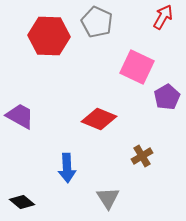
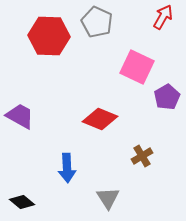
red diamond: moved 1 px right
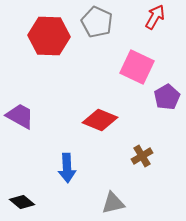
red arrow: moved 8 px left
red diamond: moved 1 px down
gray triangle: moved 5 px right, 5 px down; rotated 50 degrees clockwise
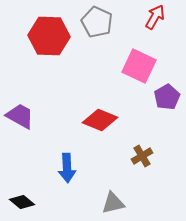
pink square: moved 2 px right, 1 px up
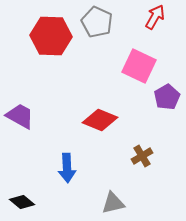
red hexagon: moved 2 px right
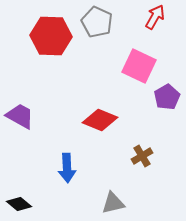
black diamond: moved 3 px left, 2 px down
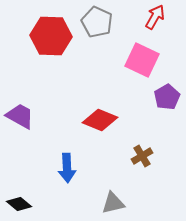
pink square: moved 3 px right, 6 px up
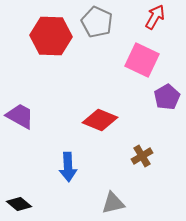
blue arrow: moved 1 px right, 1 px up
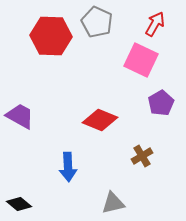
red arrow: moved 7 px down
pink square: moved 1 px left
purple pentagon: moved 6 px left, 6 px down
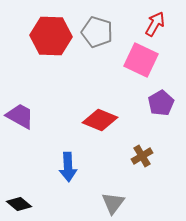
gray pentagon: moved 10 px down; rotated 8 degrees counterclockwise
gray triangle: rotated 40 degrees counterclockwise
